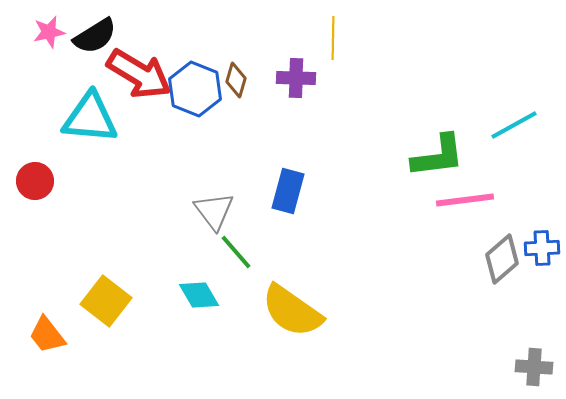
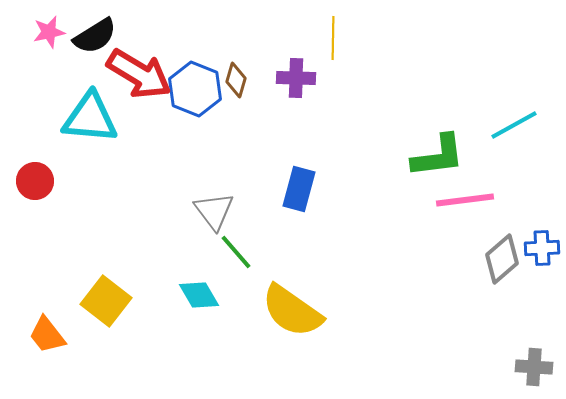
blue rectangle: moved 11 px right, 2 px up
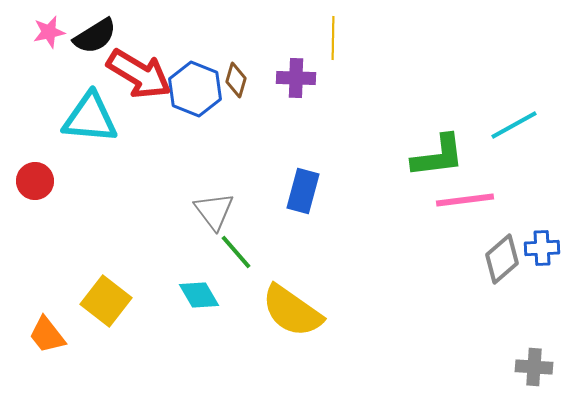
blue rectangle: moved 4 px right, 2 px down
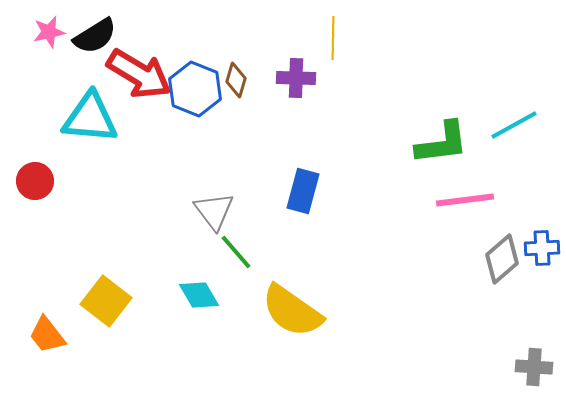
green L-shape: moved 4 px right, 13 px up
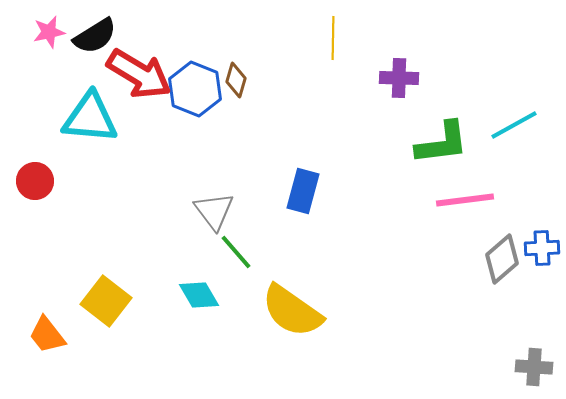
purple cross: moved 103 px right
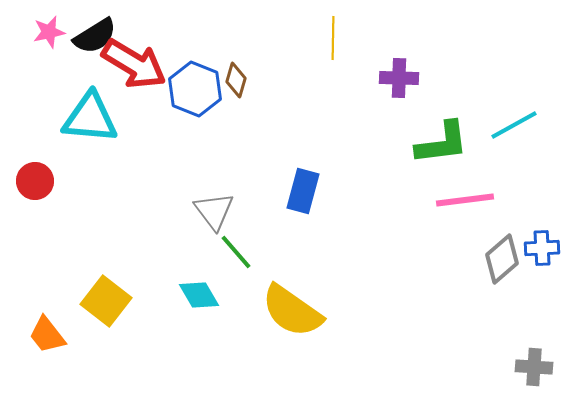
red arrow: moved 5 px left, 10 px up
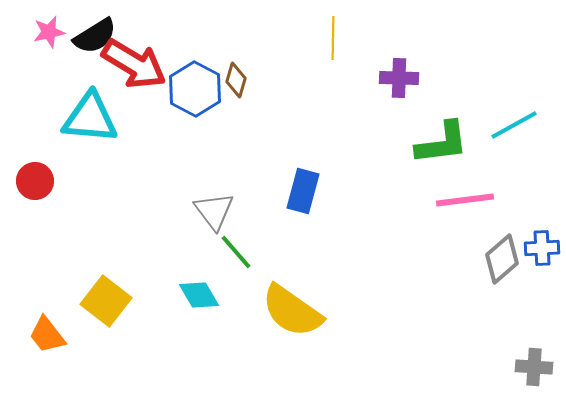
blue hexagon: rotated 6 degrees clockwise
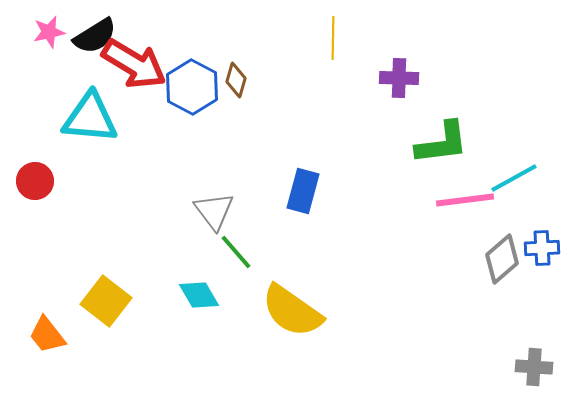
blue hexagon: moved 3 px left, 2 px up
cyan line: moved 53 px down
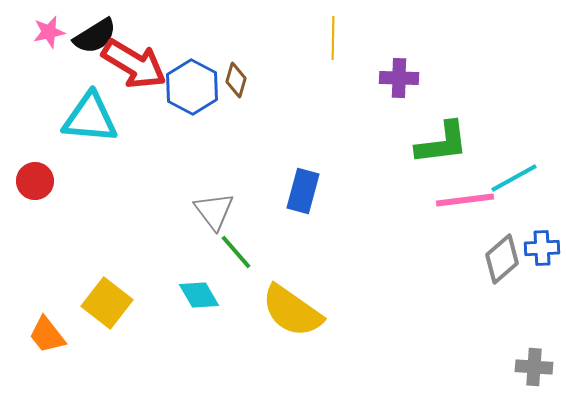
yellow square: moved 1 px right, 2 px down
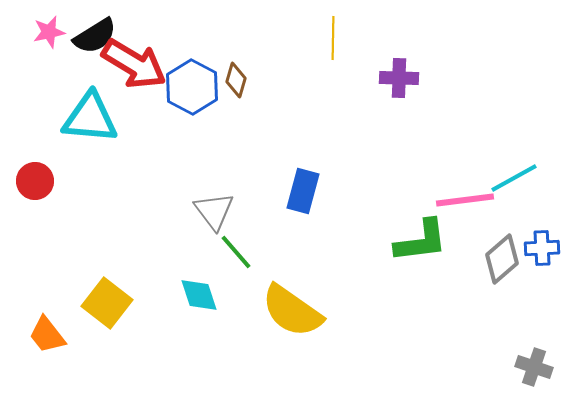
green L-shape: moved 21 px left, 98 px down
cyan diamond: rotated 12 degrees clockwise
gray cross: rotated 15 degrees clockwise
